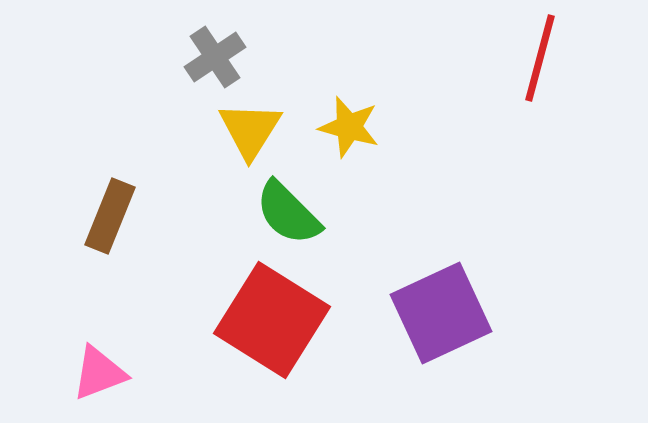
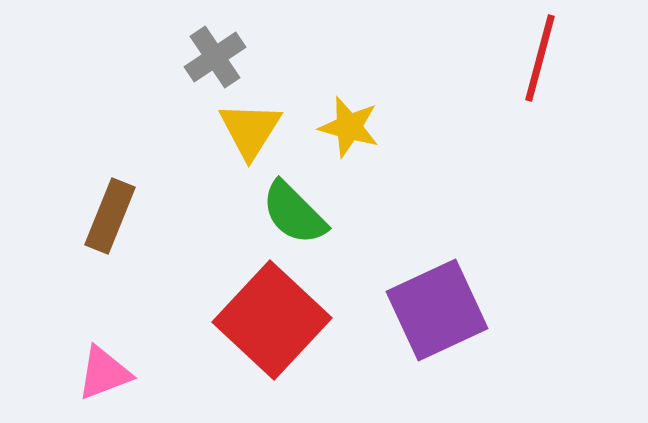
green semicircle: moved 6 px right
purple square: moved 4 px left, 3 px up
red square: rotated 11 degrees clockwise
pink triangle: moved 5 px right
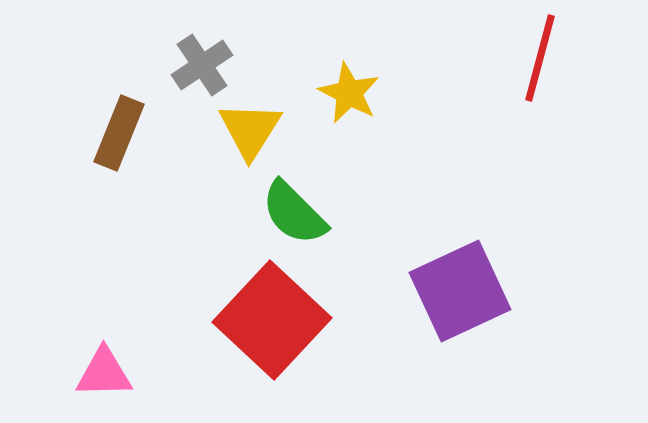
gray cross: moved 13 px left, 8 px down
yellow star: moved 34 px up; rotated 12 degrees clockwise
brown rectangle: moved 9 px right, 83 px up
purple square: moved 23 px right, 19 px up
pink triangle: rotated 20 degrees clockwise
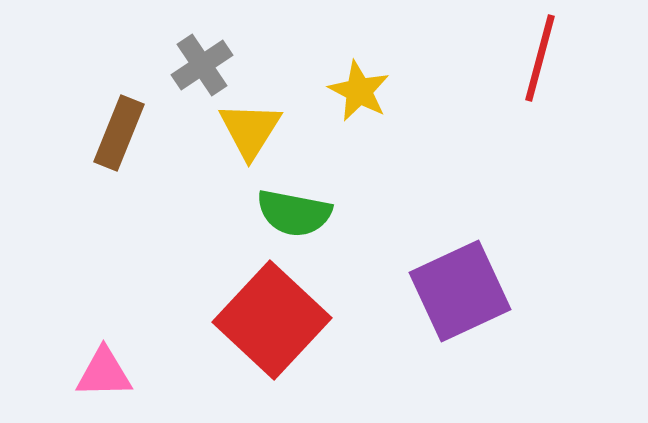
yellow star: moved 10 px right, 2 px up
green semicircle: rotated 34 degrees counterclockwise
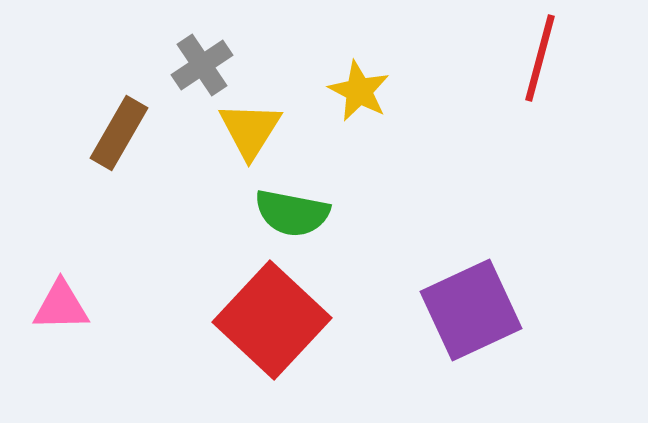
brown rectangle: rotated 8 degrees clockwise
green semicircle: moved 2 px left
purple square: moved 11 px right, 19 px down
pink triangle: moved 43 px left, 67 px up
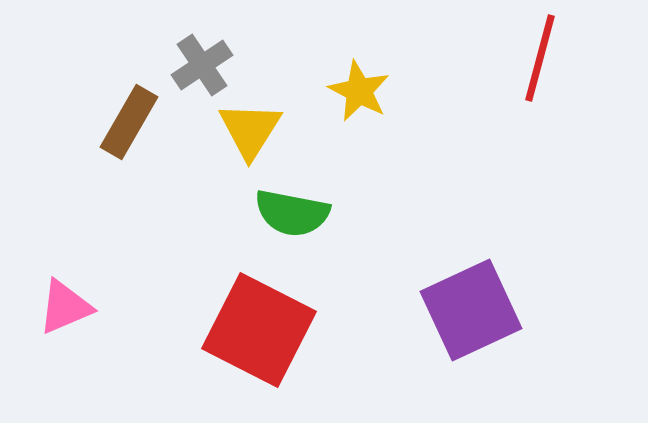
brown rectangle: moved 10 px right, 11 px up
pink triangle: moved 4 px right, 1 px down; rotated 22 degrees counterclockwise
red square: moved 13 px left, 10 px down; rotated 16 degrees counterclockwise
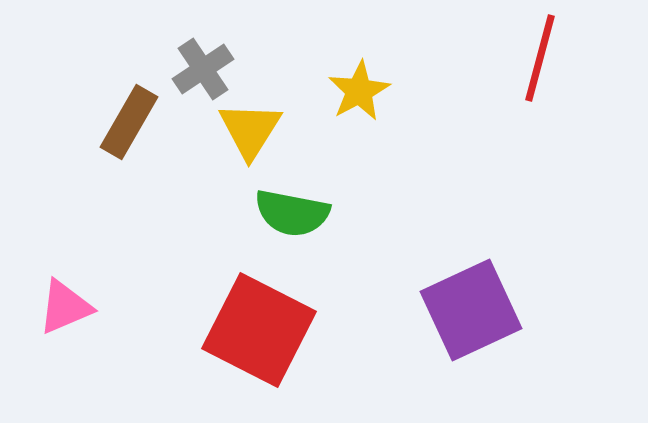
gray cross: moved 1 px right, 4 px down
yellow star: rotated 16 degrees clockwise
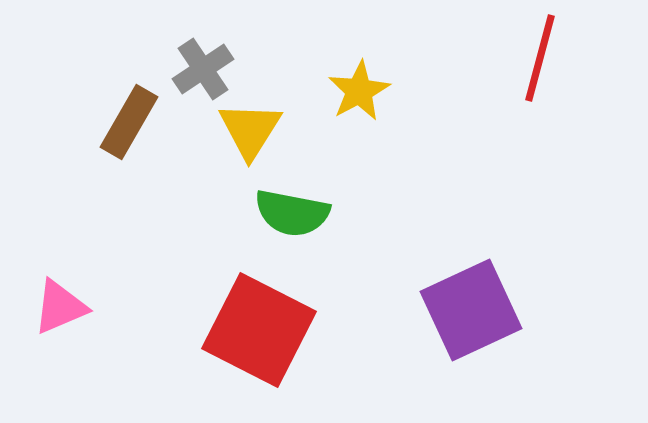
pink triangle: moved 5 px left
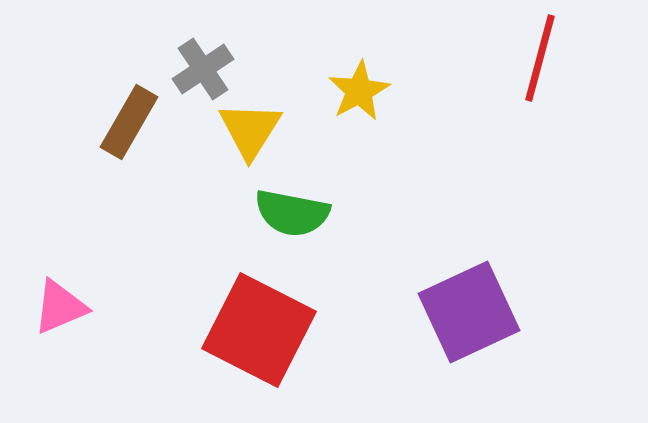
purple square: moved 2 px left, 2 px down
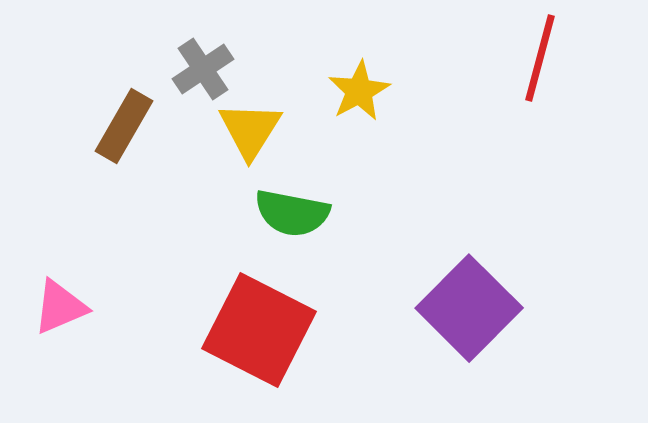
brown rectangle: moved 5 px left, 4 px down
purple square: moved 4 px up; rotated 20 degrees counterclockwise
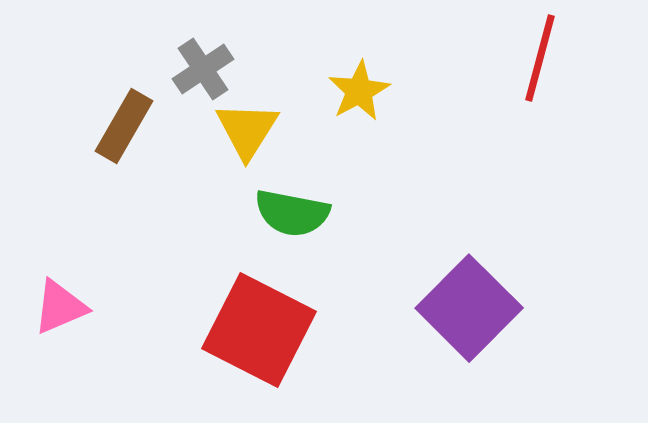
yellow triangle: moved 3 px left
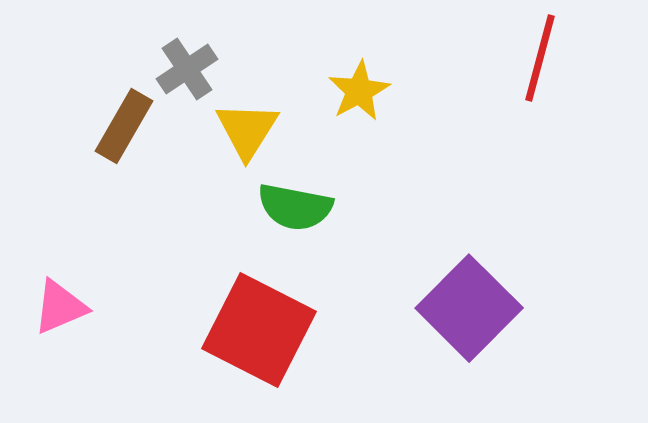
gray cross: moved 16 px left
green semicircle: moved 3 px right, 6 px up
